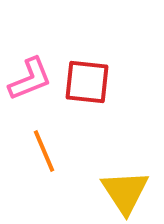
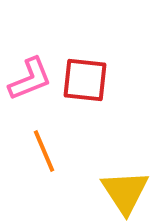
red square: moved 2 px left, 2 px up
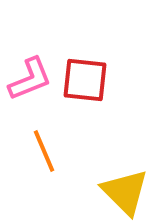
yellow triangle: rotated 12 degrees counterclockwise
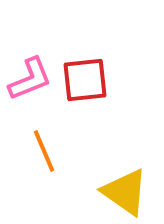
red square: rotated 12 degrees counterclockwise
yellow triangle: rotated 10 degrees counterclockwise
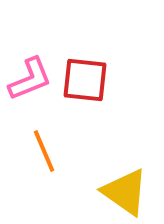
red square: rotated 12 degrees clockwise
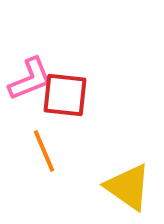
red square: moved 20 px left, 15 px down
yellow triangle: moved 3 px right, 5 px up
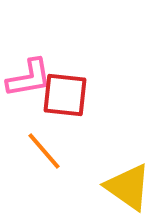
pink L-shape: moved 1 px left, 1 px up; rotated 12 degrees clockwise
orange line: rotated 18 degrees counterclockwise
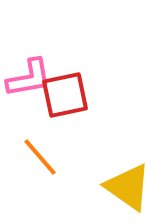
red square: rotated 18 degrees counterclockwise
orange line: moved 4 px left, 6 px down
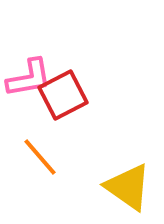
red square: moved 2 px left; rotated 15 degrees counterclockwise
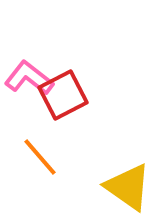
pink L-shape: rotated 132 degrees counterclockwise
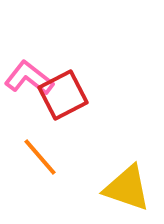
yellow triangle: moved 1 px left, 1 px down; rotated 16 degrees counterclockwise
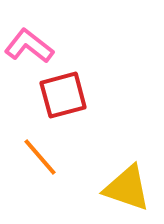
pink L-shape: moved 32 px up
red square: rotated 12 degrees clockwise
